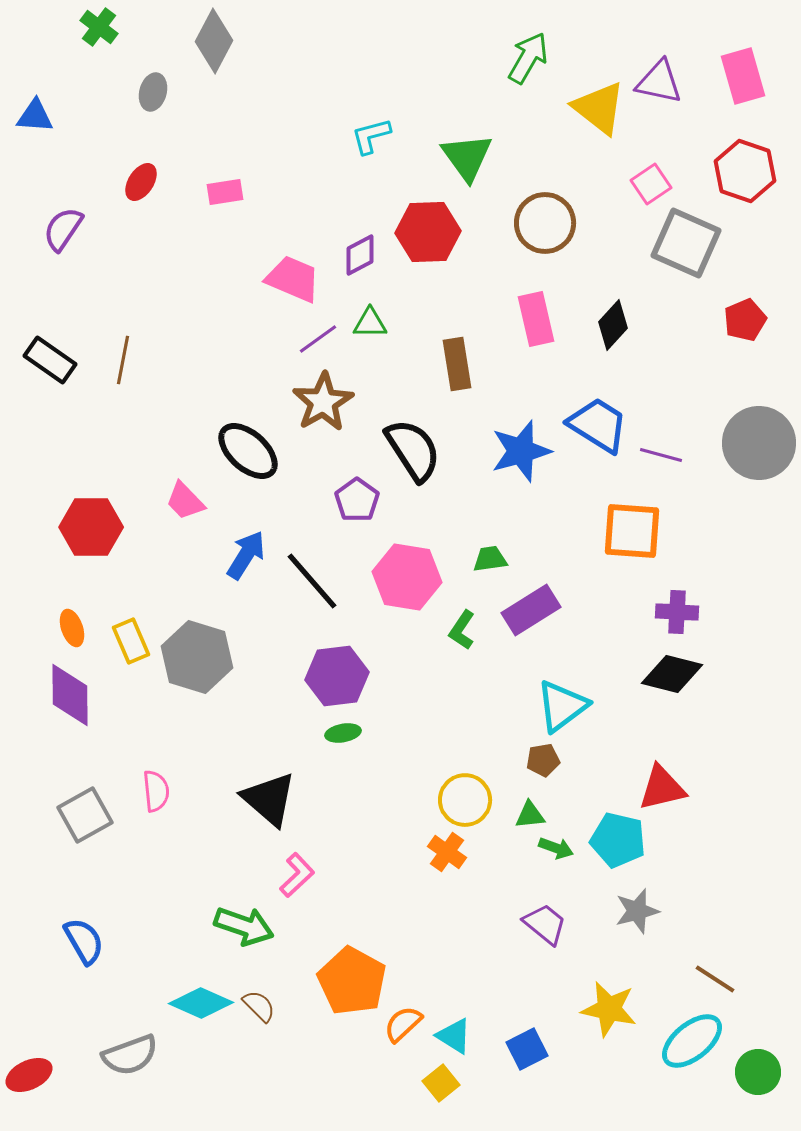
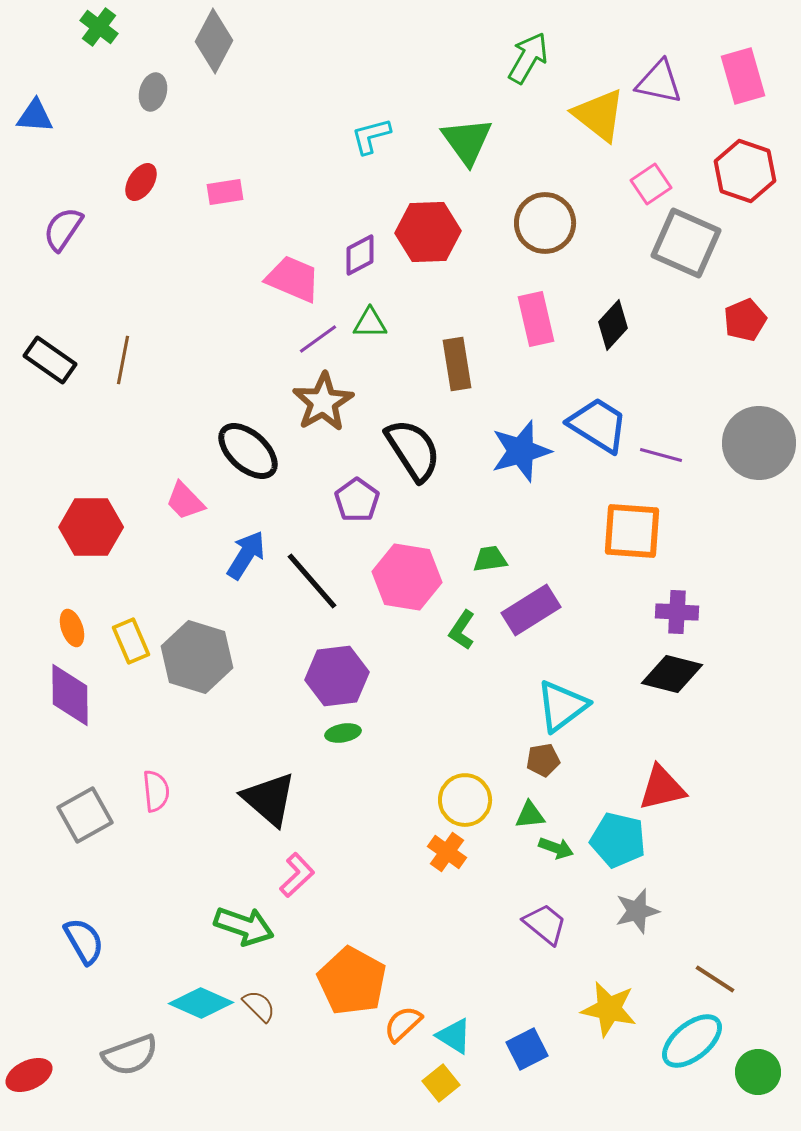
yellow triangle at (599, 108): moved 7 px down
green triangle at (467, 157): moved 16 px up
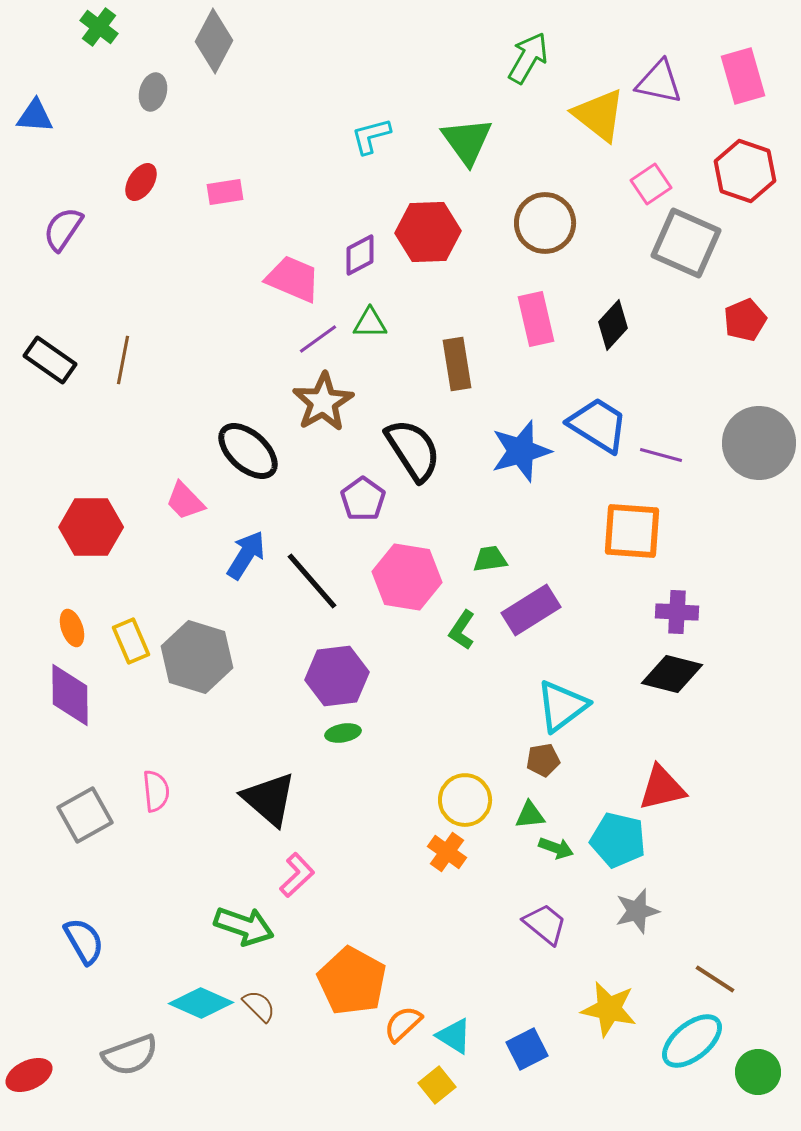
purple pentagon at (357, 500): moved 6 px right, 1 px up
yellow square at (441, 1083): moved 4 px left, 2 px down
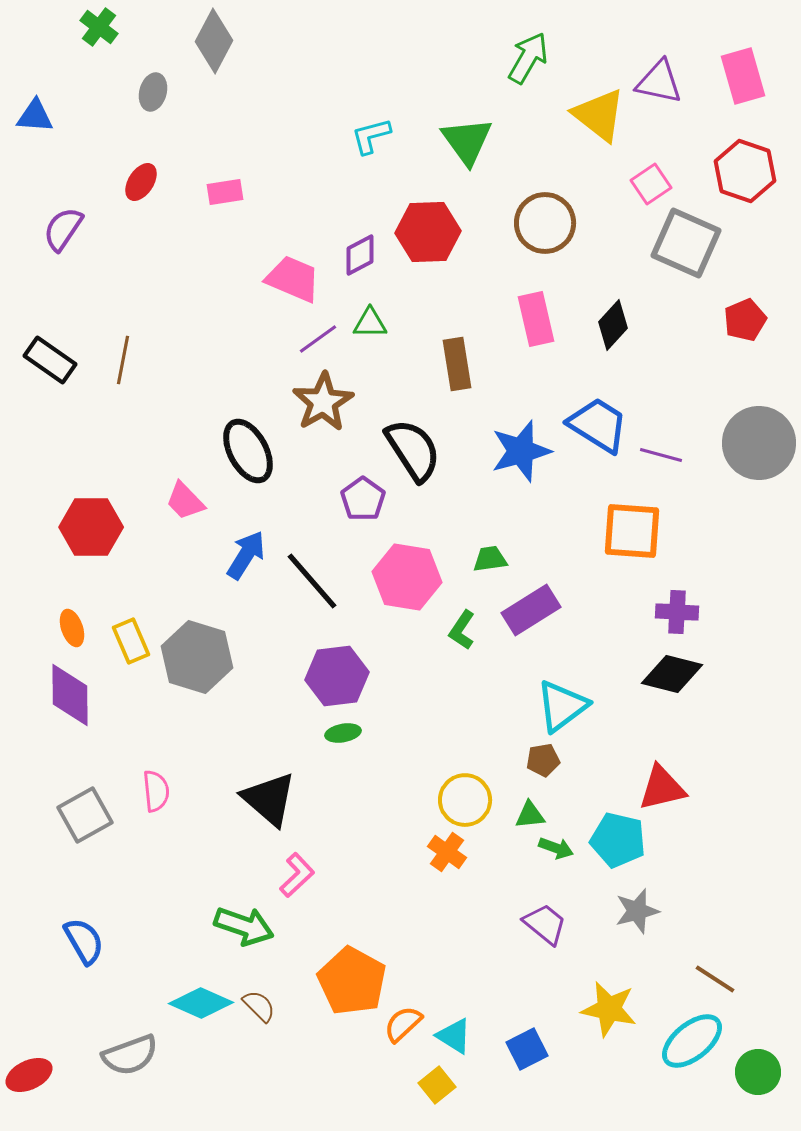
black ellipse at (248, 451): rotated 20 degrees clockwise
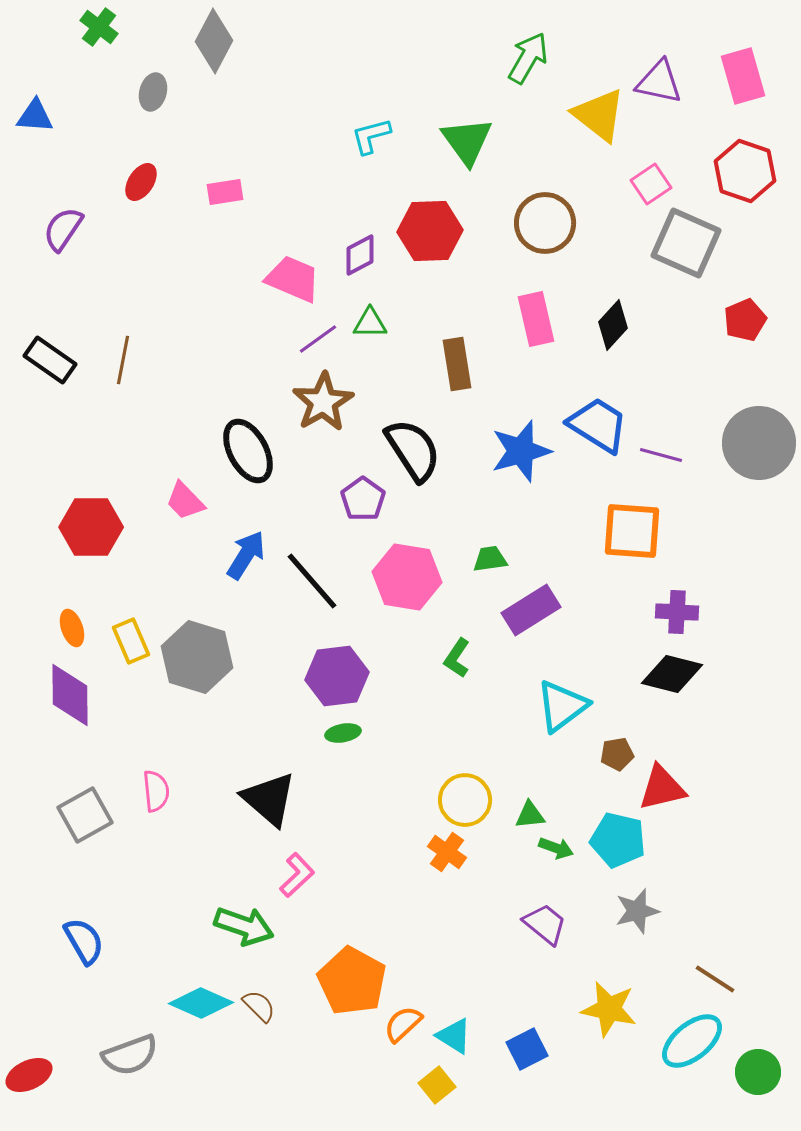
red hexagon at (428, 232): moved 2 px right, 1 px up
green L-shape at (462, 630): moved 5 px left, 28 px down
brown pentagon at (543, 760): moved 74 px right, 6 px up
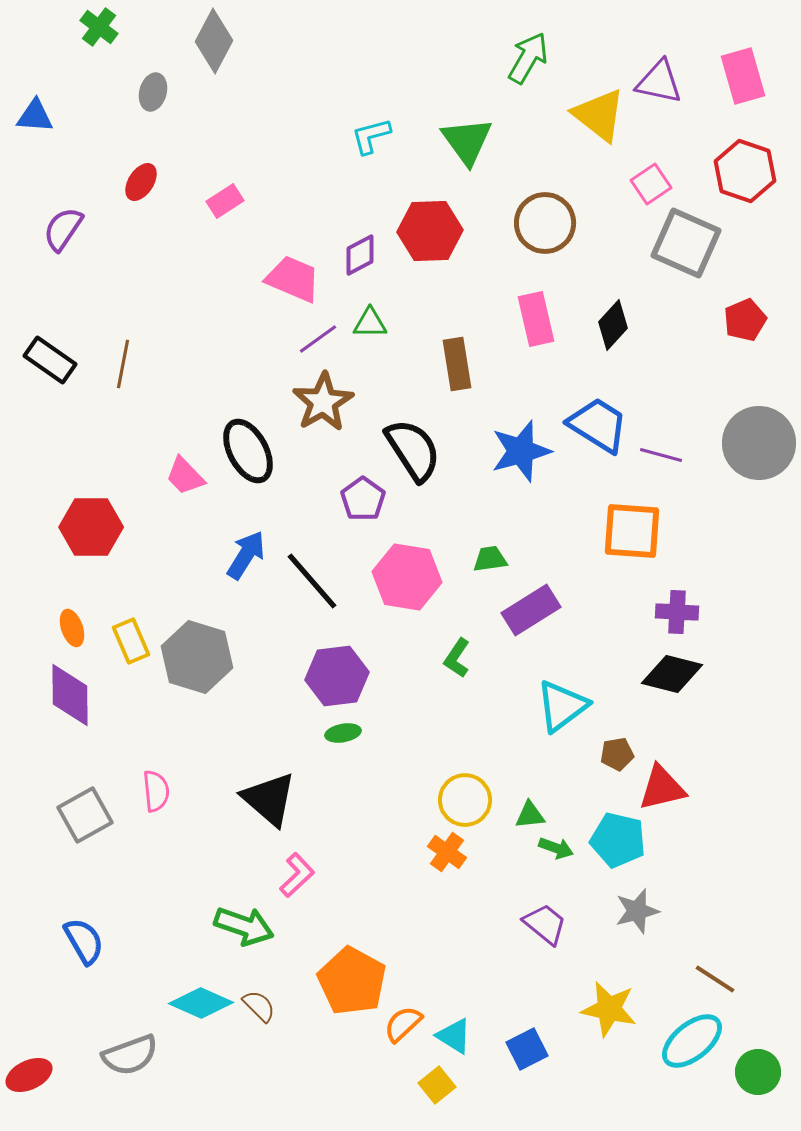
pink rectangle at (225, 192): moved 9 px down; rotated 24 degrees counterclockwise
brown line at (123, 360): moved 4 px down
pink trapezoid at (185, 501): moved 25 px up
